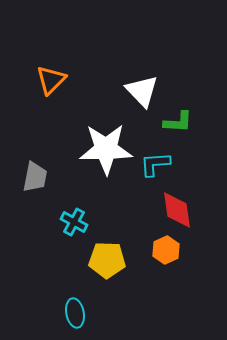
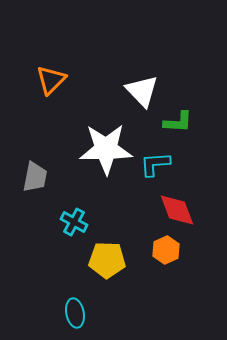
red diamond: rotated 12 degrees counterclockwise
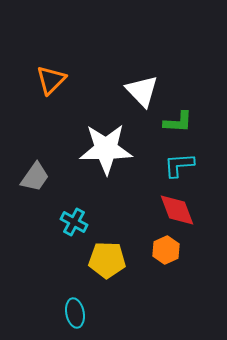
cyan L-shape: moved 24 px right, 1 px down
gray trapezoid: rotated 24 degrees clockwise
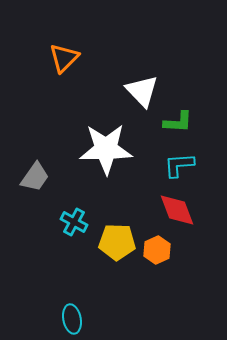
orange triangle: moved 13 px right, 22 px up
orange hexagon: moved 9 px left
yellow pentagon: moved 10 px right, 18 px up
cyan ellipse: moved 3 px left, 6 px down
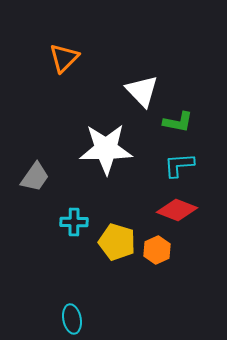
green L-shape: rotated 8 degrees clockwise
red diamond: rotated 48 degrees counterclockwise
cyan cross: rotated 28 degrees counterclockwise
yellow pentagon: rotated 15 degrees clockwise
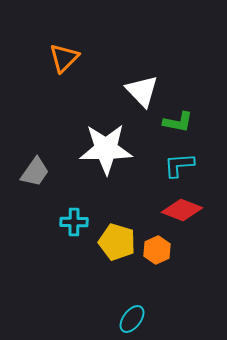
gray trapezoid: moved 5 px up
red diamond: moved 5 px right
cyan ellipse: moved 60 px right; rotated 48 degrees clockwise
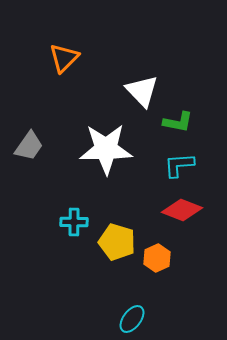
gray trapezoid: moved 6 px left, 26 px up
orange hexagon: moved 8 px down
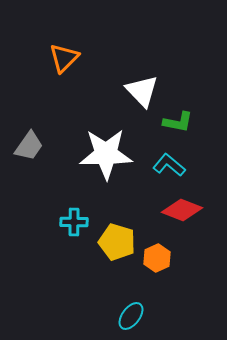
white star: moved 5 px down
cyan L-shape: moved 10 px left; rotated 44 degrees clockwise
cyan ellipse: moved 1 px left, 3 px up
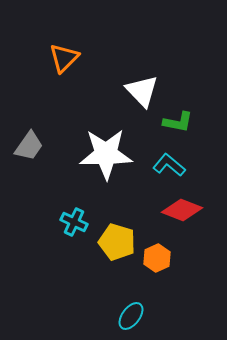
cyan cross: rotated 24 degrees clockwise
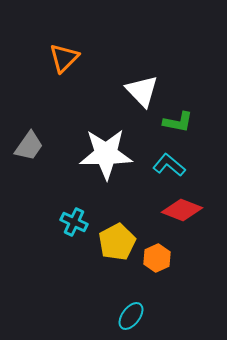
yellow pentagon: rotated 27 degrees clockwise
